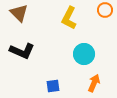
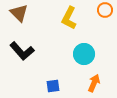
black L-shape: rotated 25 degrees clockwise
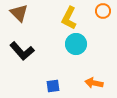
orange circle: moved 2 px left, 1 px down
cyan circle: moved 8 px left, 10 px up
orange arrow: rotated 102 degrees counterclockwise
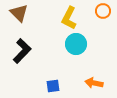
black L-shape: rotated 95 degrees counterclockwise
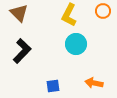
yellow L-shape: moved 3 px up
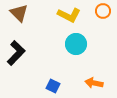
yellow L-shape: rotated 90 degrees counterclockwise
black L-shape: moved 6 px left, 2 px down
blue square: rotated 32 degrees clockwise
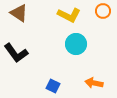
brown triangle: rotated 12 degrees counterclockwise
black L-shape: rotated 100 degrees clockwise
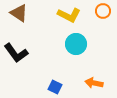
blue square: moved 2 px right, 1 px down
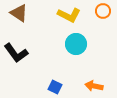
orange arrow: moved 3 px down
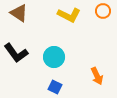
cyan circle: moved 22 px left, 13 px down
orange arrow: moved 3 px right, 10 px up; rotated 126 degrees counterclockwise
